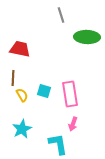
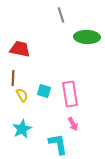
pink arrow: rotated 48 degrees counterclockwise
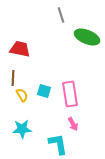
green ellipse: rotated 20 degrees clockwise
cyan star: rotated 24 degrees clockwise
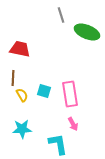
green ellipse: moved 5 px up
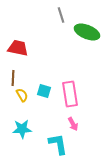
red trapezoid: moved 2 px left, 1 px up
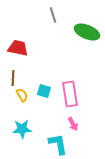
gray line: moved 8 px left
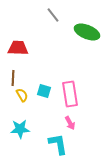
gray line: rotated 21 degrees counterclockwise
red trapezoid: rotated 10 degrees counterclockwise
pink arrow: moved 3 px left, 1 px up
cyan star: moved 2 px left
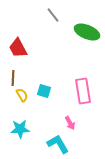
red trapezoid: rotated 120 degrees counterclockwise
pink rectangle: moved 13 px right, 3 px up
cyan L-shape: rotated 20 degrees counterclockwise
